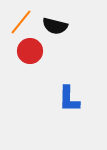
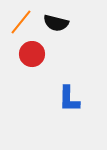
black semicircle: moved 1 px right, 3 px up
red circle: moved 2 px right, 3 px down
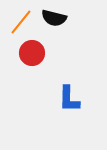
black semicircle: moved 2 px left, 5 px up
red circle: moved 1 px up
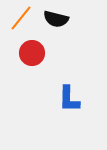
black semicircle: moved 2 px right, 1 px down
orange line: moved 4 px up
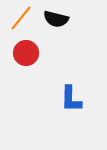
red circle: moved 6 px left
blue L-shape: moved 2 px right
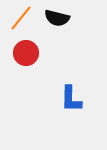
black semicircle: moved 1 px right, 1 px up
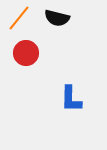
orange line: moved 2 px left
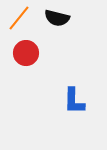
blue L-shape: moved 3 px right, 2 px down
